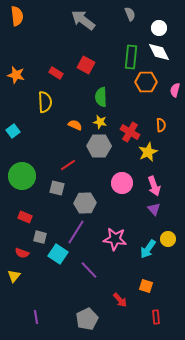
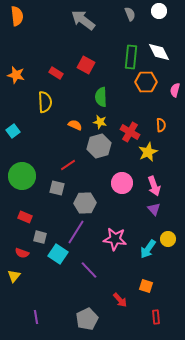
white circle at (159, 28): moved 17 px up
gray hexagon at (99, 146): rotated 15 degrees counterclockwise
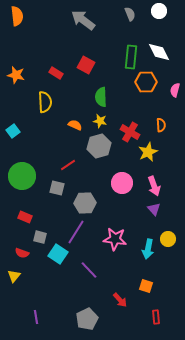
yellow star at (100, 122): moved 1 px up
cyan arrow at (148, 249): rotated 24 degrees counterclockwise
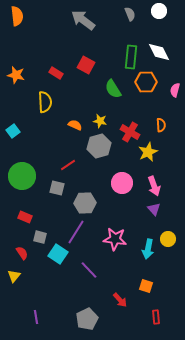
green semicircle at (101, 97): moved 12 px right, 8 px up; rotated 30 degrees counterclockwise
red semicircle at (22, 253): rotated 144 degrees counterclockwise
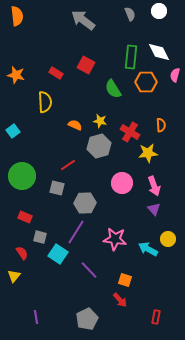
pink semicircle at (175, 90): moved 15 px up
yellow star at (148, 152): moved 1 px down; rotated 18 degrees clockwise
cyan arrow at (148, 249): rotated 108 degrees clockwise
orange square at (146, 286): moved 21 px left, 6 px up
red rectangle at (156, 317): rotated 16 degrees clockwise
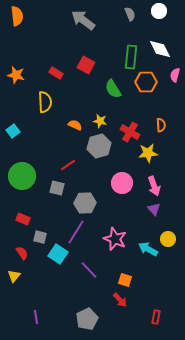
white diamond at (159, 52): moved 1 px right, 3 px up
red rectangle at (25, 217): moved 2 px left, 2 px down
pink star at (115, 239): rotated 15 degrees clockwise
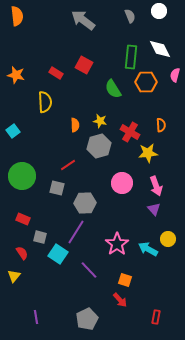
gray semicircle at (130, 14): moved 2 px down
red square at (86, 65): moved 2 px left
orange semicircle at (75, 125): rotated 64 degrees clockwise
pink arrow at (154, 186): moved 2 px right
pink star at (115, 239): moved 2 px right, 5 px down; rotated 15 degrees clockwise
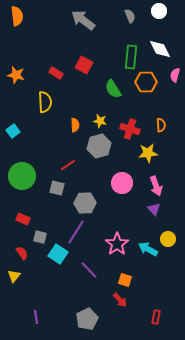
red cross at (130, 132): moved 3 px up; rotated 12 degrees counterclockwise
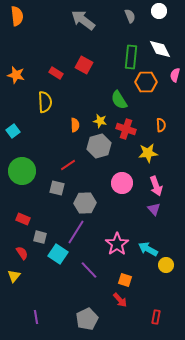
green semicircle at (113, 89): moved 6 px right, 11 px down
red cross at (130, 129): moved 4 px left
green circle at (22, 176): moved 5 px up
yellow circle at (168, 239): moved 2 px left, 26 px down
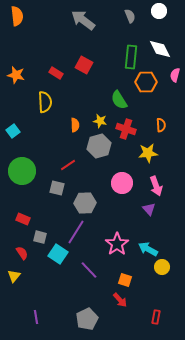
purple triangle at (154, 209): moved 5 px left
yellow circle at (166, 265): moved 4 px left, 2 px down
